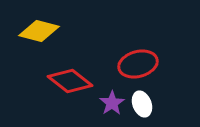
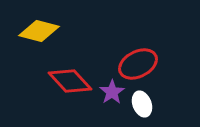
red ellipse: rotated 12 degrees counterclockwise
red diamond: rotated 9 degrees clockwise
purple star: moved 11 px up
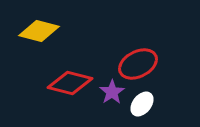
red diamond: moved 2 px down; rotated 33 degrees counterclockwise
white ellipse: rotated 60 degrees clockwise
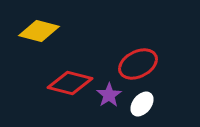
purple star: moved 3 px left, 3 px down
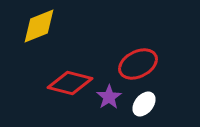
yellow diamond: moved 5 px up; rotated 36 degrees counterclockwise
purple star: moved 2 px down
white ellipse: moved 2 px right
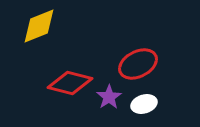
white ellipse: rotated 35 degrees clockwise
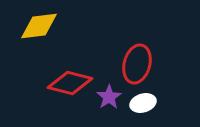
yellow diamond: rotated 15 degrees clockwise
red ellipse: moved 1 px left; rotated 48 degrees counterclockwise
white ellipse: moved 1 px left, 1 px up
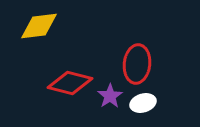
red ellipse: rotated 9 degrees counterclockwise
purple star: moved 1 px right, 1 px up
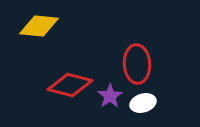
yellow diamond: rotated 12 degrees clockwise
red ellipse: rotated 9 degrees counterclockwise
red diamond: moved 2 px down
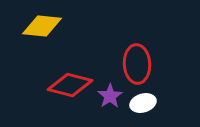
yellow diamond: moved 3 px right
